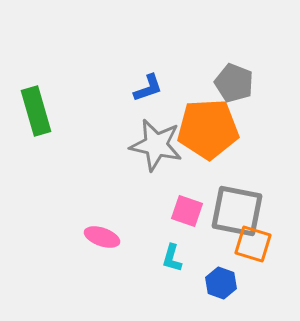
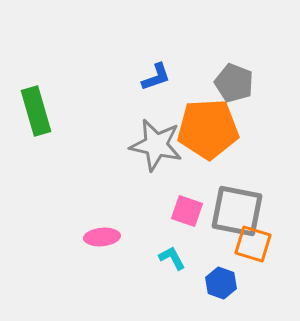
blue L-shape: moved 8 px right, 11 px up
pink ellipse: rotated 24 degrees counterclockwise
cyan L-shape: rotated 136 degrees clockwise
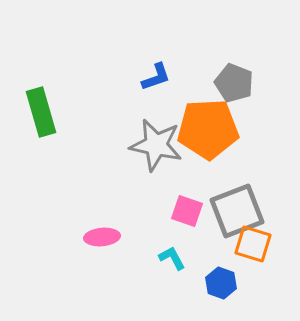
green rectangle: moved 5 px right, 1 px down
gray square: rotated 32 degrees counterclockwise
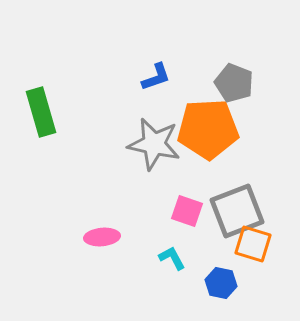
gray star: moved 2 px left, 1 px up
blue hexagon: rotated 8 degrees counterclockwise
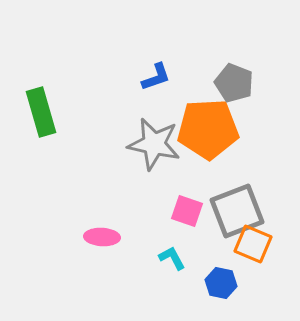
pink ellipse: rotated 8 degrees clockwise
orange square: rotated 6 degrees clockwise
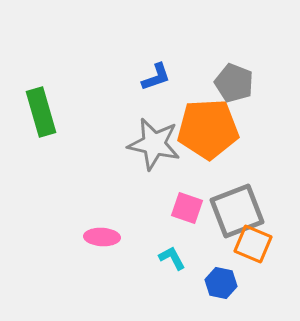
pink square: moved 3 px up
